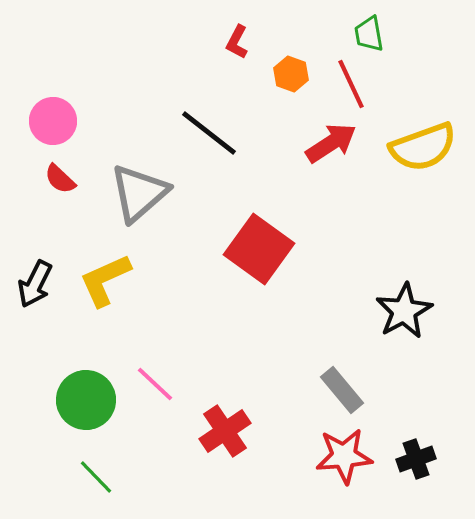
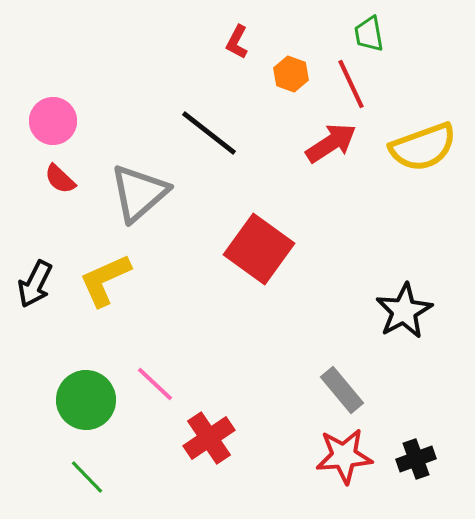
red cross: moved 16 px left, 7 px down
green line: moved 9 px left
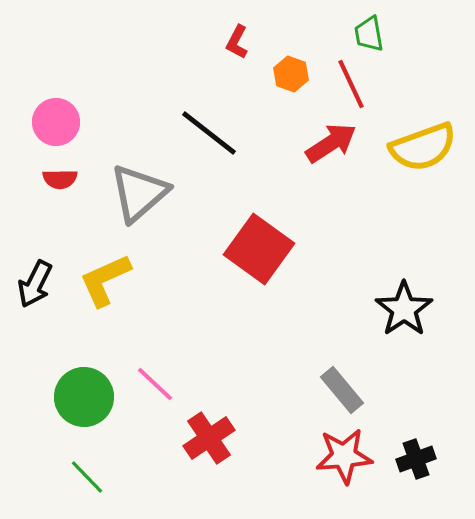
pink circle: moved 3 px right, 1 px down
red semicircle: rotated 44 degrees counterclockwise
black star: moved 2 px up; rotated 6 degrees counterclockwise
green circle: moved 2 px left, 3 px up
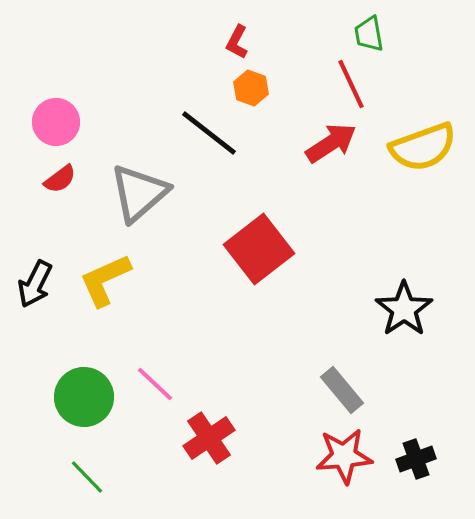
orange hexagon: moved 40 px left, 14 px down
red semicircle: rotated 36 degrees counterclockwise
red square: rotated 16 degrees clockwise
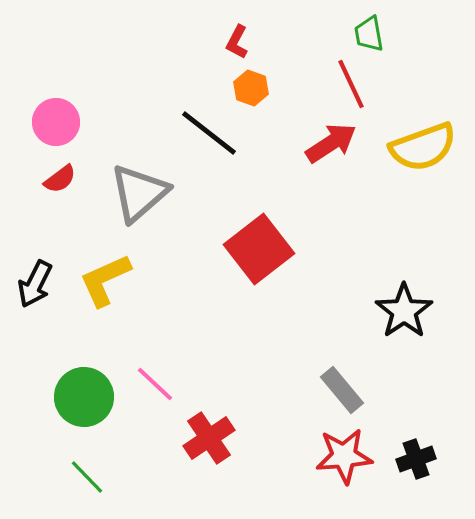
black star: moved 2 px down
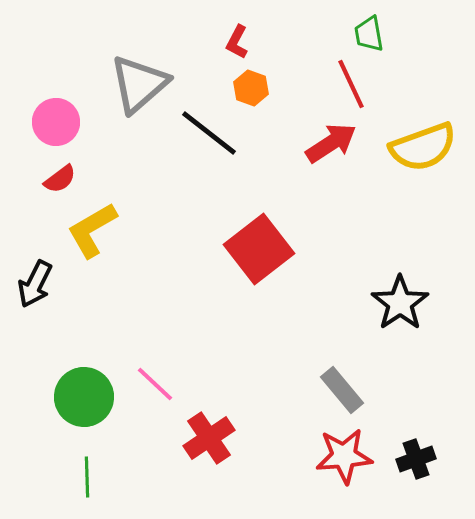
gray triangle: moved 109 px up
yellow L-shape: moved 13 px left, 50 px up; rotated 6 degrees counterclockwise
black star: moved 4 px left, 8 px up
green line: rotated 42 degrees clockwise
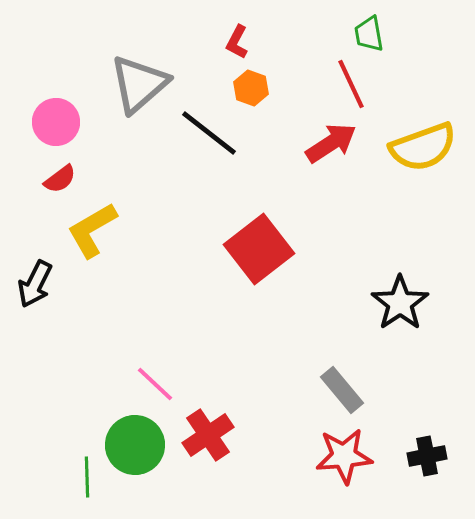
green circle: moved 51 px right, 48 px down
red cross: moved 1 px left, 3 px up
black cross: moved 11 px right, 3 px up; rotated 9 degrees clockwise
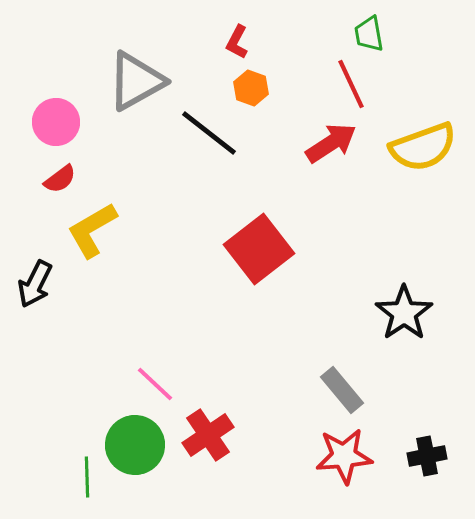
gray triangle: moved 3 px left, 3 px up; rotated 12 degrees clockwise
black star: moved 4 px right, 10 px down
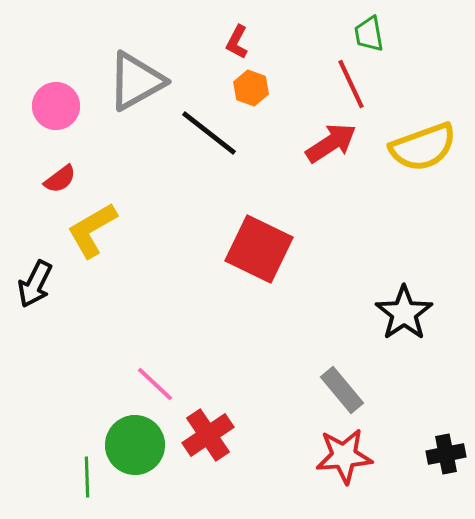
pink circle: moved 16 px up
red square: rotated 26 degrees counterclockwise
black cross: moved 19 px right, 2 px up
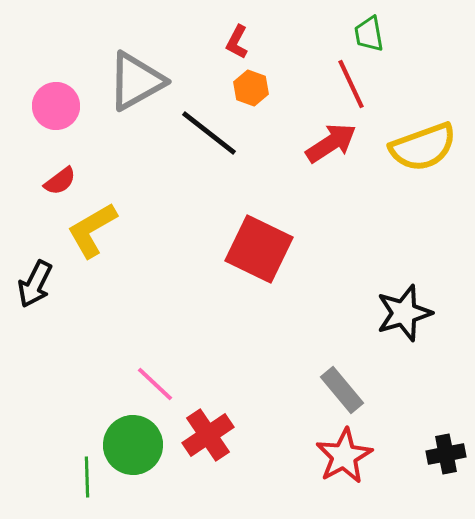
red semicircle: moved 2 px down
black star: rotated 18 degrees clockwise
green circle: moved 2 px left
red star: rotated 24 degrees counterclockwise
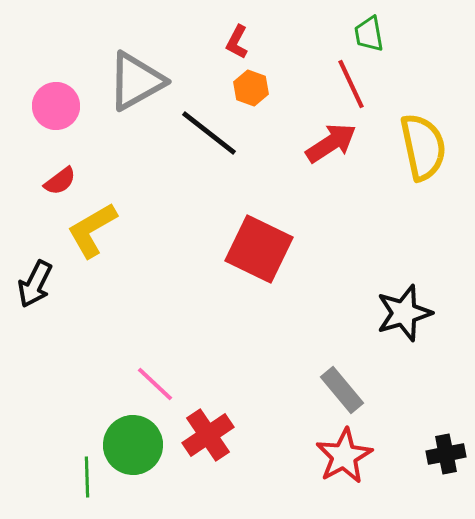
yellow semicircle: rotated 82 degrees counterclockwise
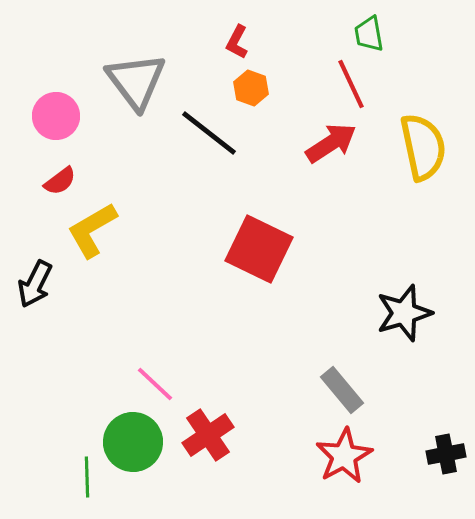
gray triangle: rotated 38 degrees counterclockwise
pink circle: moved 10 px down
green circle: moved 3 px up
